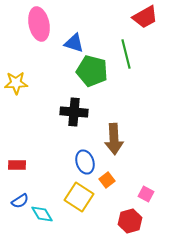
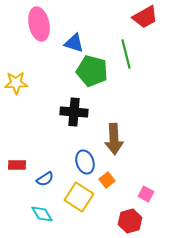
blue semicircle: moved 25 px right, 22 px up
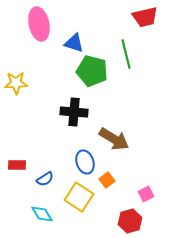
red trapezoid: rotated 16 degrees clockwise
brown arrow: rotated 56 degrees counterclockwise
pink square: rotated 35 degrees clockwise
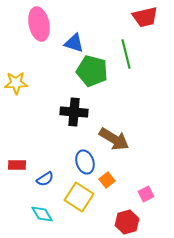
red hexagon: moved 3 px left, 1 px down
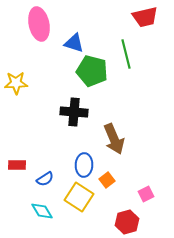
brown arrow: rotated 36 degrees clockwise
blue ellipse: moved 1 px left, 3 px down; rotated 20 degrees clockwise
cyan diamond: moved 3 px up
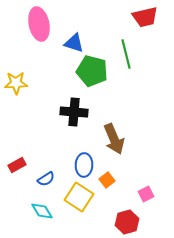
red rectangle: rotated 30 degrees counterclockwise
blue semicircle: moved 1 px right
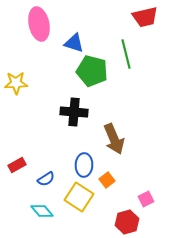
pink square: moved 5 px down
cyan diamond: rotated 10 degrees counterclockwise
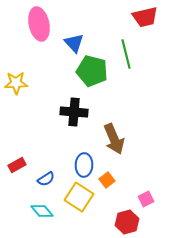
blue triangle: rotated 30 degrees clockwise
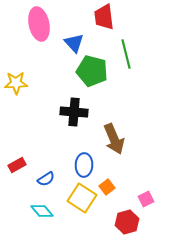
red trapezoid: moved 41 px left; rotated 96 degrees clockwise
orange square: moved 7 px down
yellow square: moved 3 px right, 1 px down
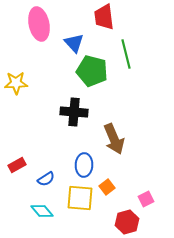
yellow square: moved 2 px left; rotated 28 degrees counterclockwise
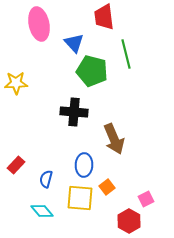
red rectangle: moved 1 px left; rotated 18 degrees counterclockwise
blue semicircle: rotated 138 degrees clockwise
red hexagon: moved 2 px right, 1 px up; rotated 15 degrees counterclockwise
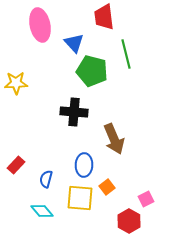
pink ellipse: moved 1 px right, 1 px down
